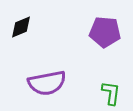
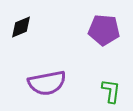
purple pentagon: moved 1 px left, 2 px up
green L-shape: moved 2 px up
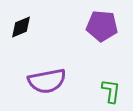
purple pentagon: moved 2 px left, 4 px up
purple semicircle: moved 2 px up
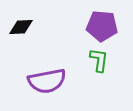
black diamond: rotated 20 degrees clockwise
green L-shape: moved 12 px left, 31 px up
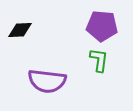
black diamond: moved 1 px left, 3 px down
purple semicircle: rotated 18 degrees clockwise
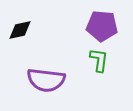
black diamond: rotated 10 degrees counterclockwise
purple semicircle: moved 1 px left, 1 px up
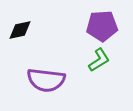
purple pentagon: rotated 8 degrees counterclockwise
green L-shape: rotated 50 degrees clockwise
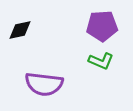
green L-shape: moved 2 px right, 1 px down; rotated 55 degrees clockwise
purple semicircle: moved 2 px left, 4 px down
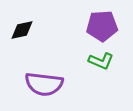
black diamond: moved 2 px right
